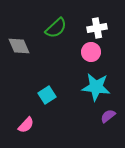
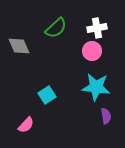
pink circle: moved 1 px right, 1 px up
purple semicircle: moved 2 px left; rotated 119 degrees clockwise
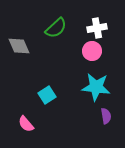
pink semicircle: moved 1 px up; rotated 96 degrees clockwise
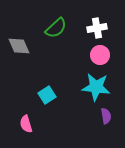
pink circle: moved 8 px right, 4 px down
pink semicircle: rotated 24 degrees clockwise
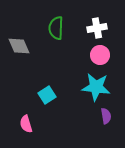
green semicircle: rotated 135 degrees clockwise
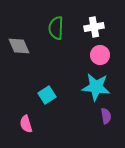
white cross: moved 3 px left, 1 px up
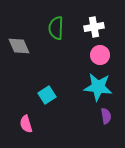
cyan star: moved 2 px right
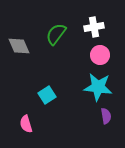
green semicircle: moved 6 px down; rotated 35 degrees clockwise
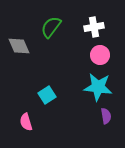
green semicircle: moved 5 px left, 7 px up
pink semicircle: moved 2 px up
